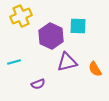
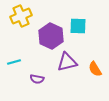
purple semicircle: moved 1 px left, 5 px up; rotated 32 degrees clockwise
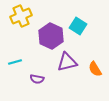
cyan square: rotated 30 degrees clockwise
cyan line: moved 1 px right
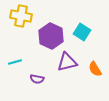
yellow cross: rotated 35 degrees clockwise
cyan square: moved 4 px right, 6 px down
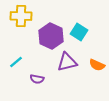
yellow cross: rotated 10 degrees counterclockwise
cyan square: moved 3 px left
cyan line: moved 1 px right; rotated 24 degrees counterclockwise
orange semicircle: moved 2 px right, 4 px up; rotated 35 degrees counterclockwise
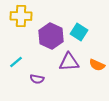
purple triangle: moved 2 px right; rotated 10 degrees clockwise
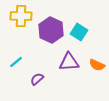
purple hexagon: moved 6 px up
purple semicircle: rotated 128 degrees clockwise
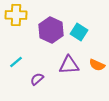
yellow cross: moved 5 px left, 1 px up
purple triangle: moved 3 px down
